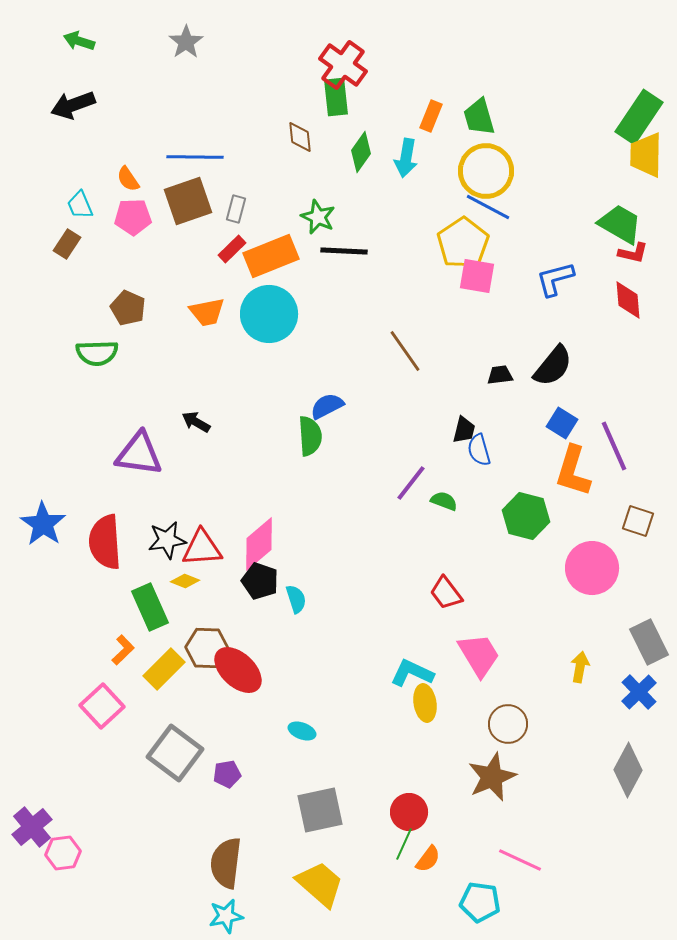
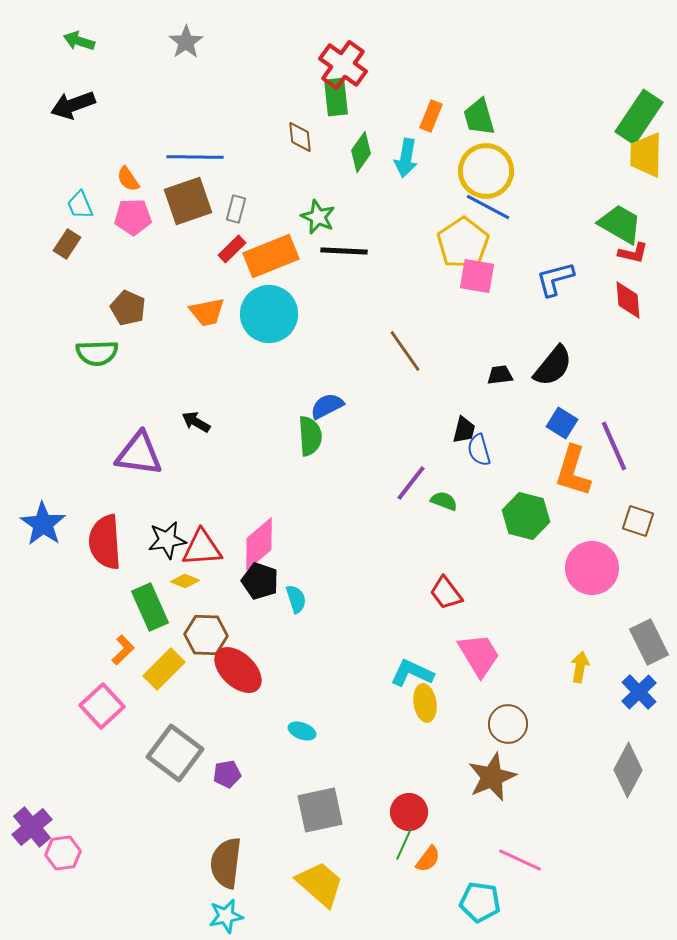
brown hexagon at (207, 648): moved 1 px left, 13 px up
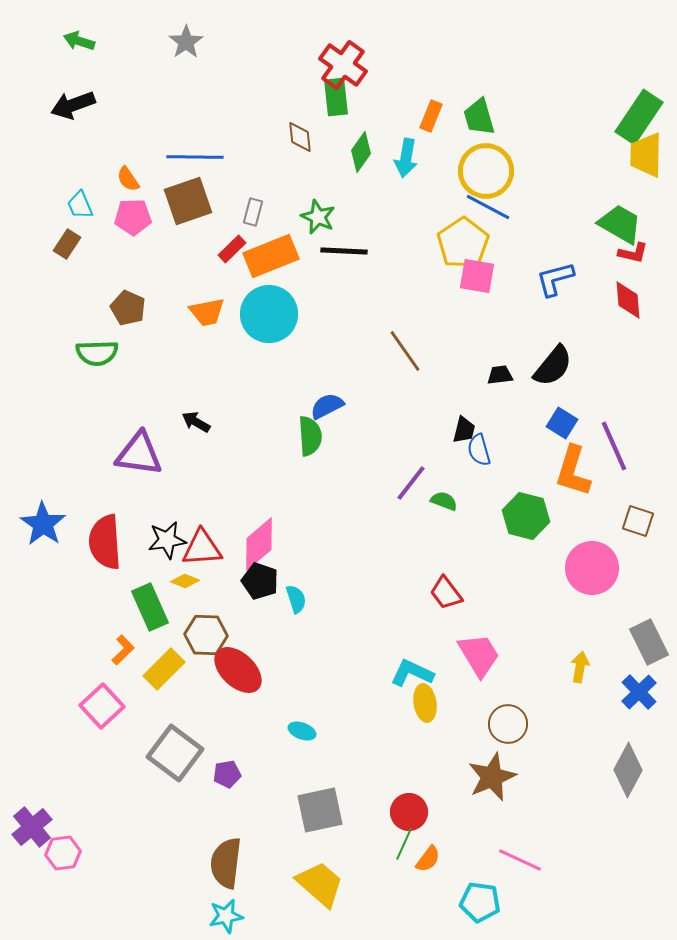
gray rectangle at (236, 209): moved 17 px right, 3 px down
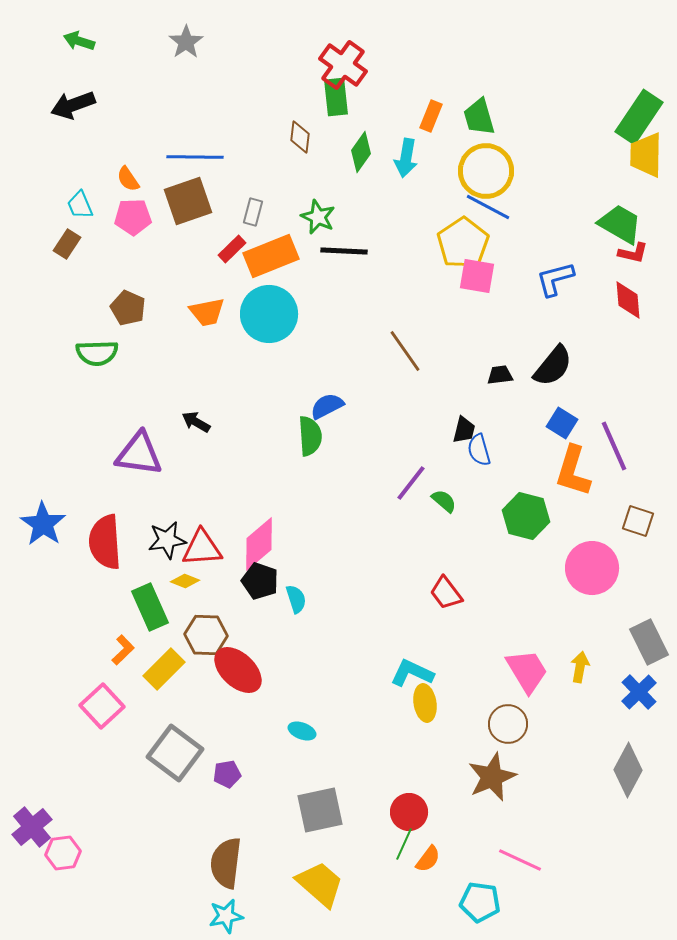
brown diamond at (300, 137): rotated 12 degrees clockwise
green semicircle at (444, 501): rotated 20 degrees clockwise
pink trapezoid at (479, 655): moved 48 px right, 16 px down
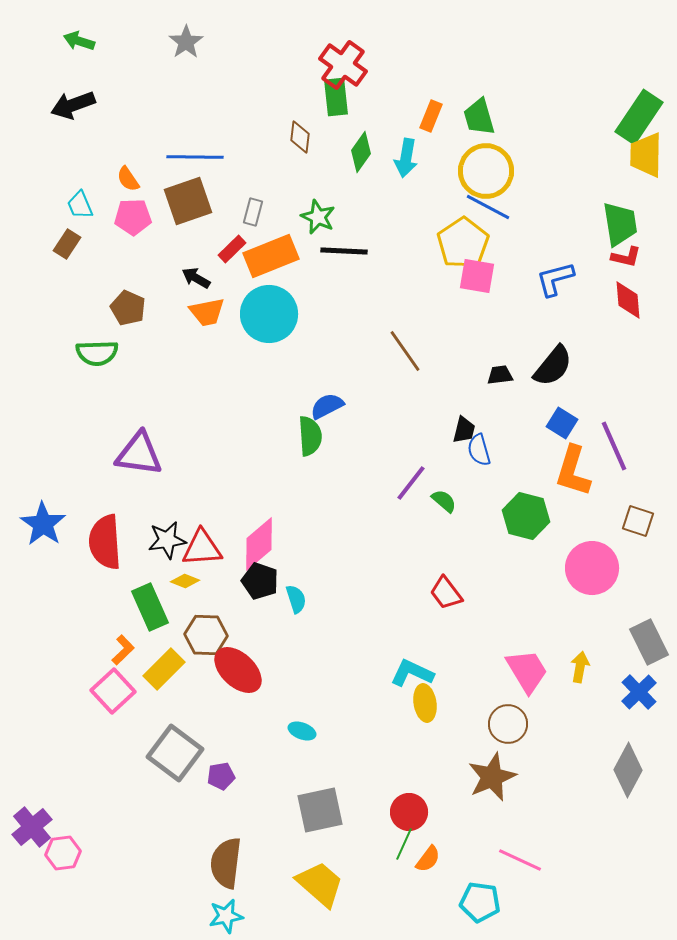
green trapezoid at (620, 224): rotated 51 degrees clockwise
red L-shape at (633, 253): moved 7 px left, 4 px down
black arrow at (196, 422): moved 144 px up
pink square at (102, 706): moved 11 px right, 15 px up
purple pentagon at (227, 774): moved 6 px left, 2 px down
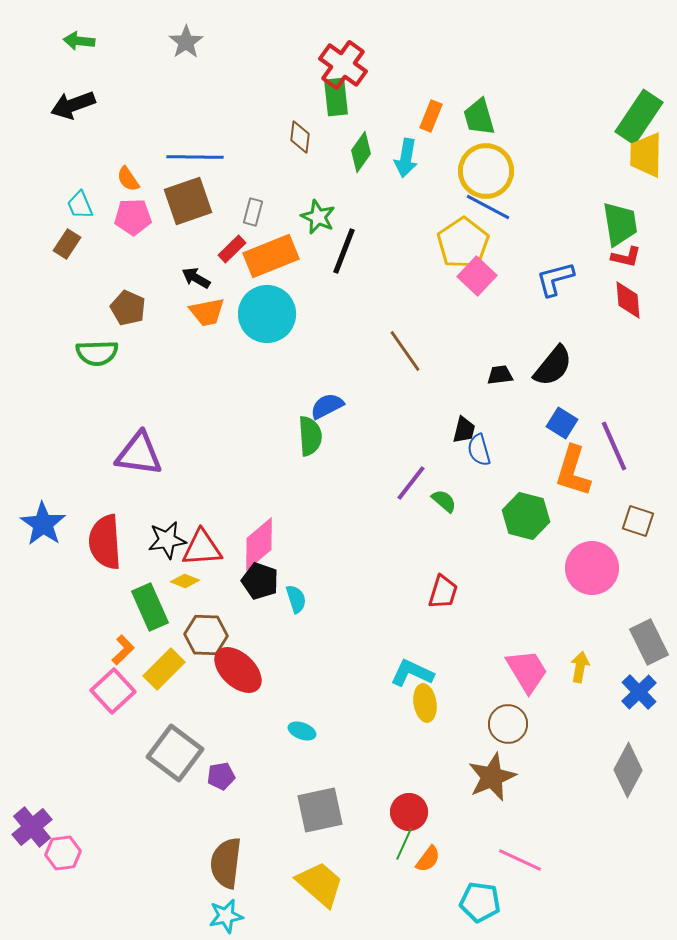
green arrow at (79, 41): rotated 12 degrees counterclockwise
black line at (344, 251): rotated 72 degrees counterclockwise
pink square at (477, 276): rotated 33 degrees clockwise
cyan circle at (269, 314): moved 2 px left
red trapezoid at (446, 593): moved 3 px left, 1 px up; rotated 126 degrees counterclockwise
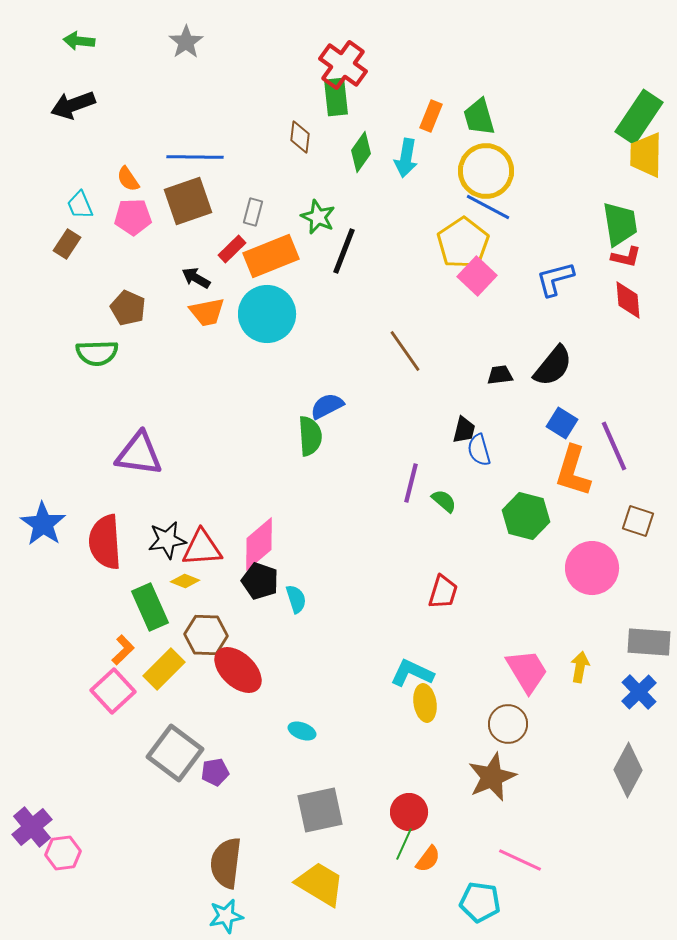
purple line at (411, 483): rotated 24 degrees counterclockwise
gray rectangle at (649, 642): rotated 60 degrees counterclockwise
purple pentagon at (221, 776): moved 6 px left, 4 px up
yellow trapezoid at (320, 884): rotated 10 degrees counterclockwise
